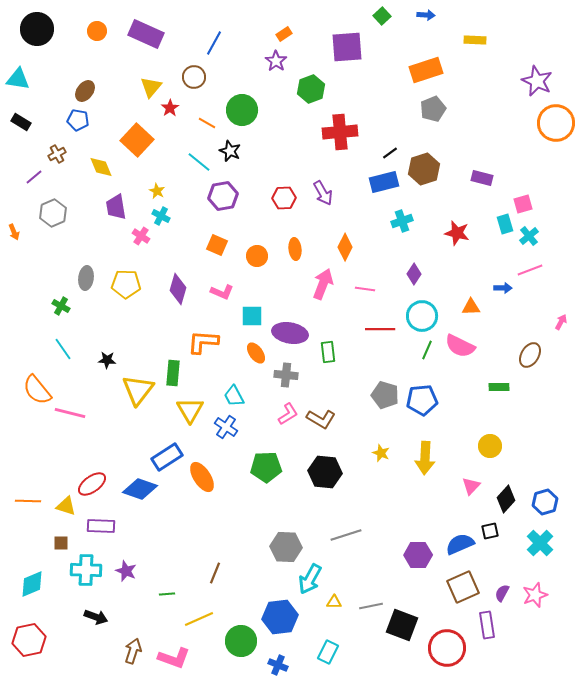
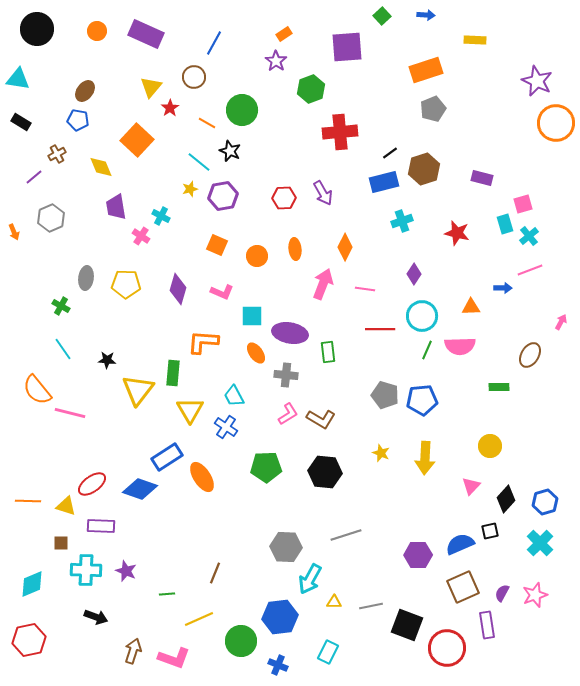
yellow star at (157, 191): moved 33 px right, 2 px up; rotated 28 degrees clockwise
gray hexagon at (53, 213): moved 2 px left, 5 px down
pink semicircle at (460, 346): rotated 28 degrees counterclockwise
black square at (402, 625): moved 5 px right
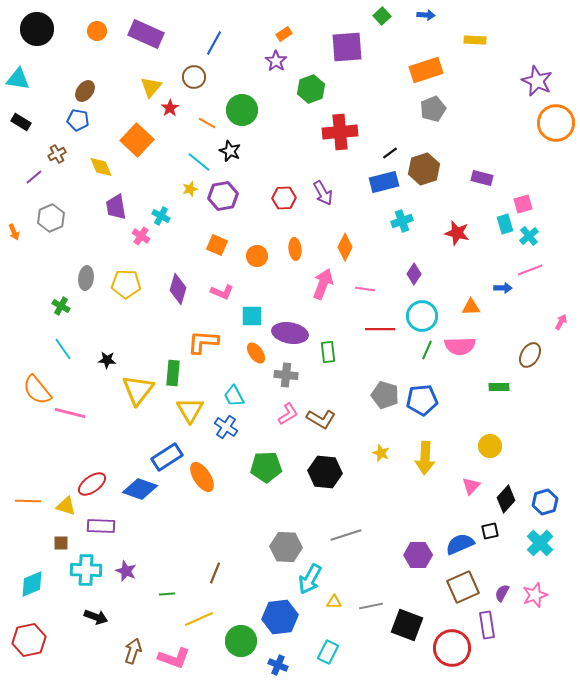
red circle at (447, 648): moved 5 px right
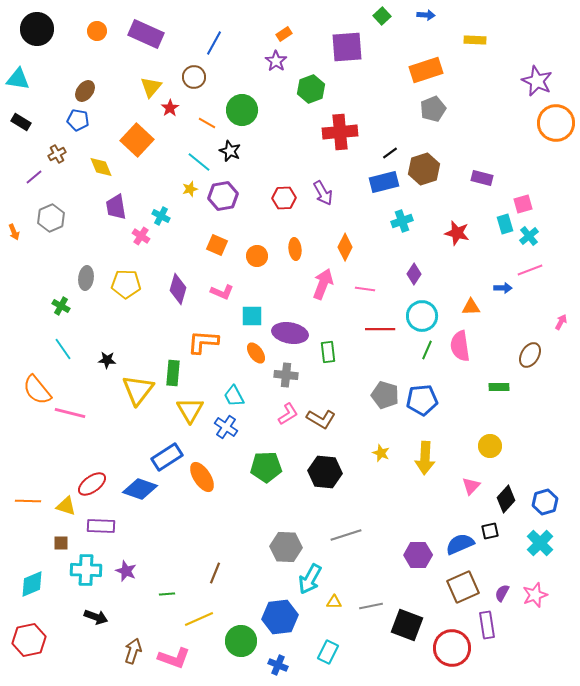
pink semicircle at (460, 346): rotated 84 degrees clockwise
